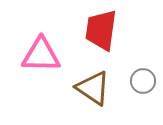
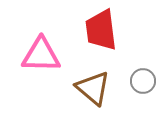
red trapezoid: rotated 15 degrees counterclockwise
brown triangle: rotated 6 degrees clockwise
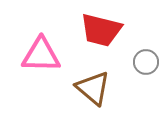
red trapezoid: rotated 69 degrees counterclockwise
gray circle: moved 3 px right, 19 px up
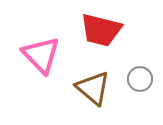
pink triangle: rotated 45 degrees clockwise
gray circle: moved 6 px left, 17 px down
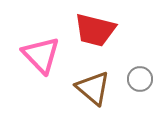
red trapezoid: moved 6 px left
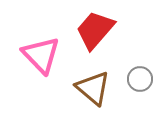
red trapezoid: rotated 117 degrees clockwise
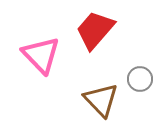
brown triangle: moved 8 px right, 12 px down; rotated 6 degrees clockwise
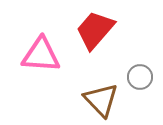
pink triangle: rotated 42 degrees counterclockwise
gray circle: moved 2 px up
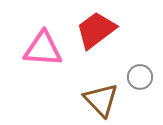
red trapezoid: moved 1 px right; rotated 12 degrees clockwise
pink triangle: moved 2 px right, 6 px up
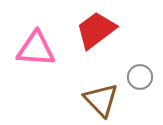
pink triangle: moved 7 px left
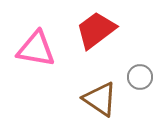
pink triangle: rotated 6 degrees clockwise
brown triangle: moved 1 px left, 1 px up; rotated 12 degrees counterclockwise
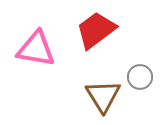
brown triangle: moved 3 px right, 3 px up; rotated 24 degrees clockwise
